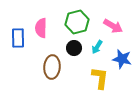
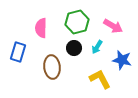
blue rectangle: moved 14 px down; rotated 18 degrees clockwise
blue star: moved 1 px down
brown ellipse: rotated 10 degrees counterclockwise
yellow L-shape: moved 1 px down; rotated 35 degrees counterclockwise
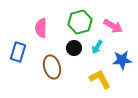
green hexagon: moved 3 px right
blue star: rotated 18 degrees counterclockwise
brown ellipse: rotated 10 degrees counterclockwise
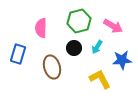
green hexagon: moved 1 px left, 1 px up
blue rectangle: moved 2 px down
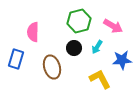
pink semicircle: moved 8 px left, 4 px down
blue rectangle: moved 2 px left, 5 px down
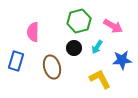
blue rectangle: moved 2 px down
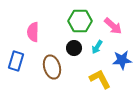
green hexagon: moved 1 px right; rotated 15 degrees clockwise
pink arrow: rotated 12 degrees clockwise
